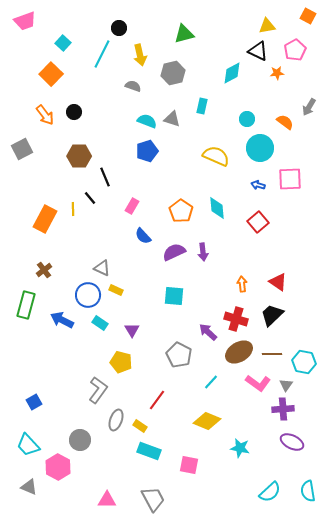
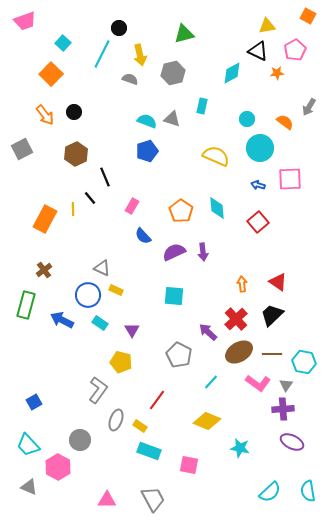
gray semicircle at (133, 86): moved 3 px left, 7 px up
brown hexagon at (79, 156): moved 3 px left, 2 px up; rotated 25 degrees counterclockwise
red cross at (236, 319): rotated 30 degrees clockwise
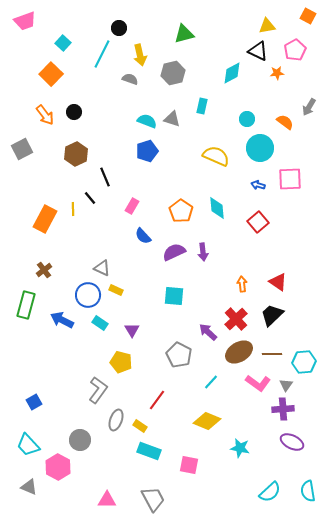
cyan hexagon at (304, 362): rotated 15 degrees counterclockwise
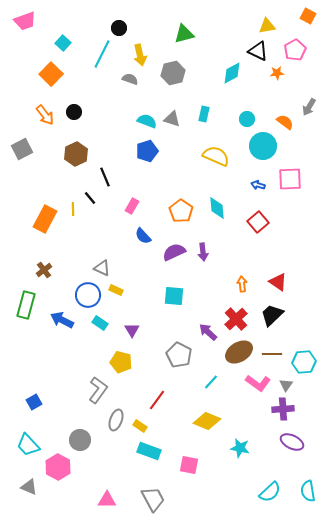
cyan rectangle at (202, 106): moved 2 px right, 8 px down
cyan circle at (260, 148): moved 3 px right, 2 px up
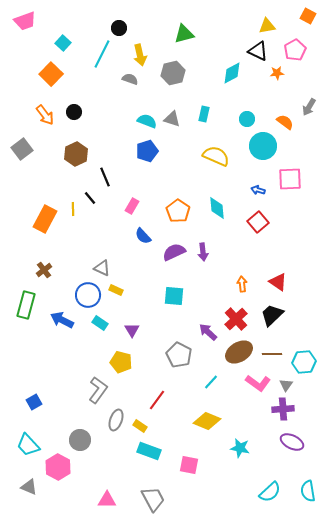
gray square at (22, 149): rotated 10 degrees counterclockwise
blue arrow at (258, 185): moved 5 px down
orange pentagon at (181, 211): moved 3 px left
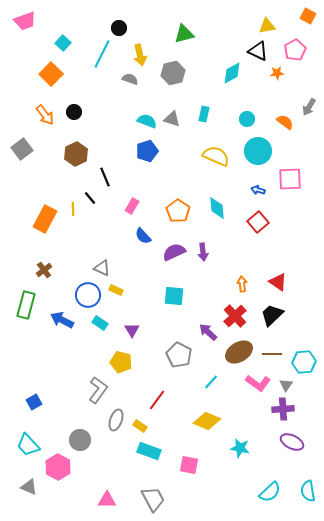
cyan circle at (263, 146): moved 5 px left, 5 px down
red cross at (236, 319): moved 1 px left, 3 px up
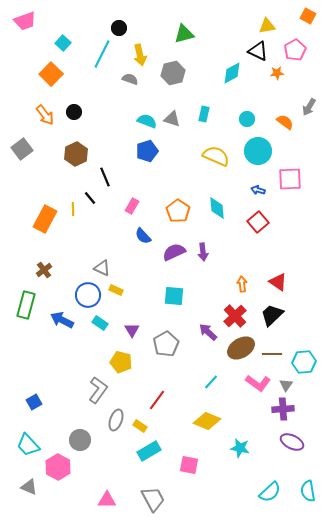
brown ellipse at (239, 352): moved 2 px right, 4 px up
gray pentagon at (179, 355): moved 13 px left, 11 px up; rotated 15 degrees clockwise
cyan rectangle at (149, 451): rotated 50 degrees counterclockwise
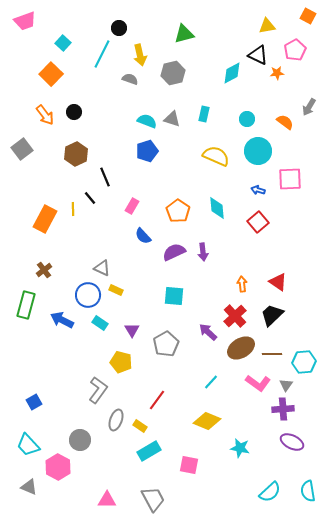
black triangle at (258, 51): moved 4 px down
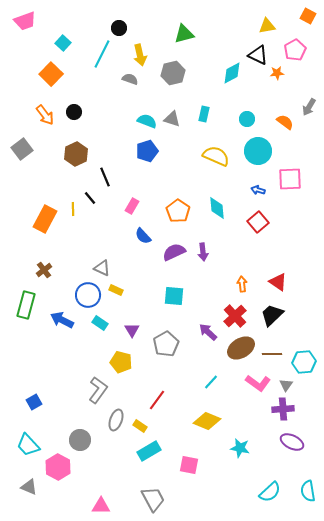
pink triangle at (107, 500): moved 6 px left, 6 px down
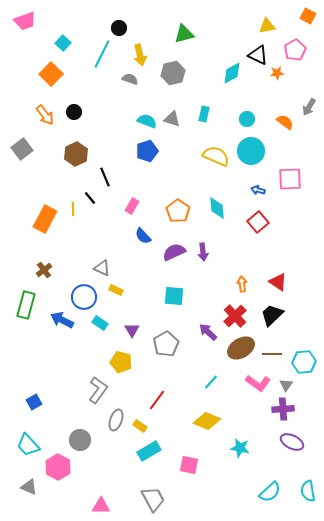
cyan circle at (258, 151): moved 7 px left
blue circle at (88, 295): moved 4 px left, 2 px down
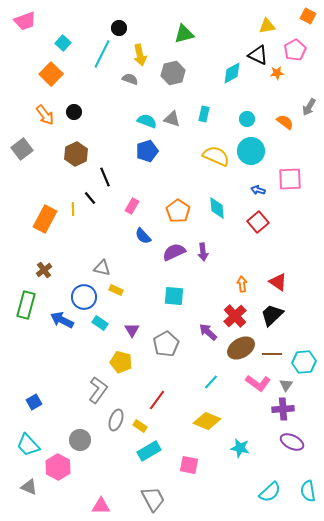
gray triangle at (102, 268): rotated 12 degrees counterclockwise
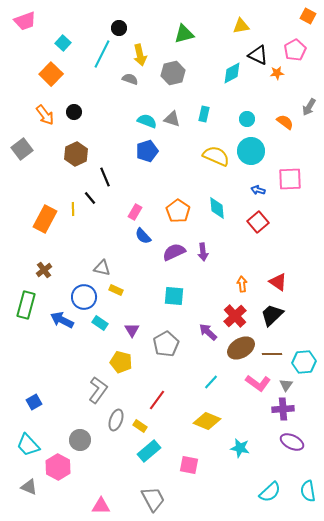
yellow triangle at (267, 26): moved 26 px left
pink rectangle at (132, 206): moved 3 px right, 6 px down
cyan rectangle at (149, 451): rotated 10 degrees counterclockwise
